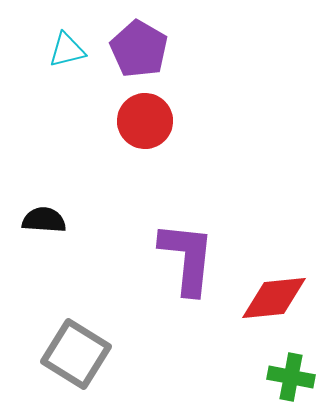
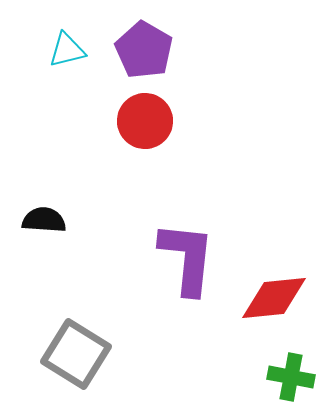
purple pentagon: moved 5 px right, 1 px down
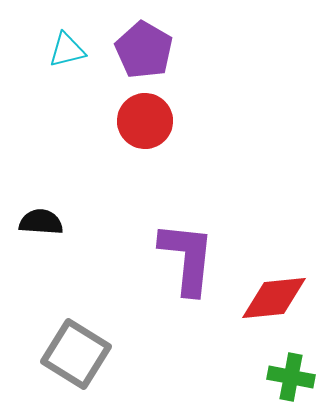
black semicircle: moved 3 px left, 2 px down
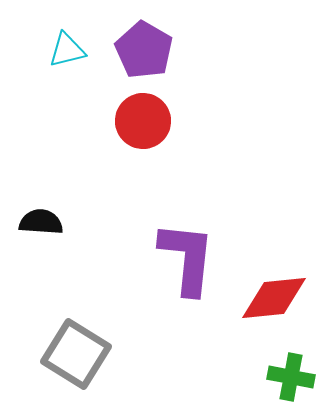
red circle: moved 2 px left
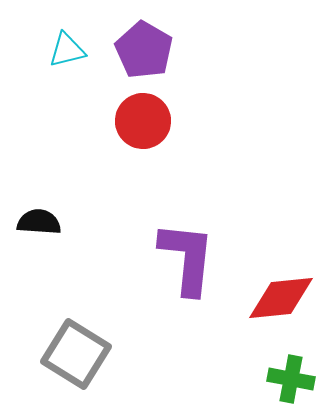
black semicircle: moved 2 px left
red diamond: moved 7 px right
green cross: moved 2 px down
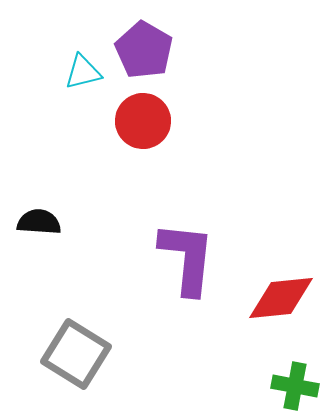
cyan triangle: moved 16 px right, 22 px down
green cross: moved 4 px right, 7 px down
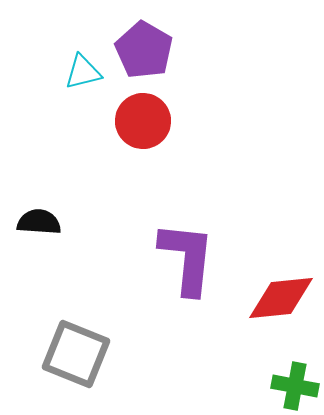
gray square: rotated 10 degrees counterclockwise
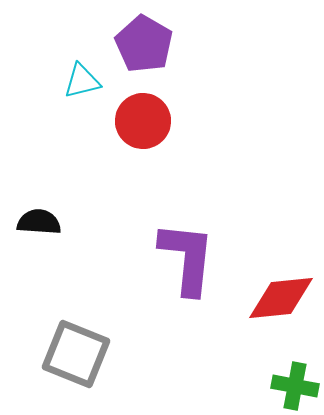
purple pentagon: moved 6 px up
cyan triangle: moved 1 px left, 9 px down
